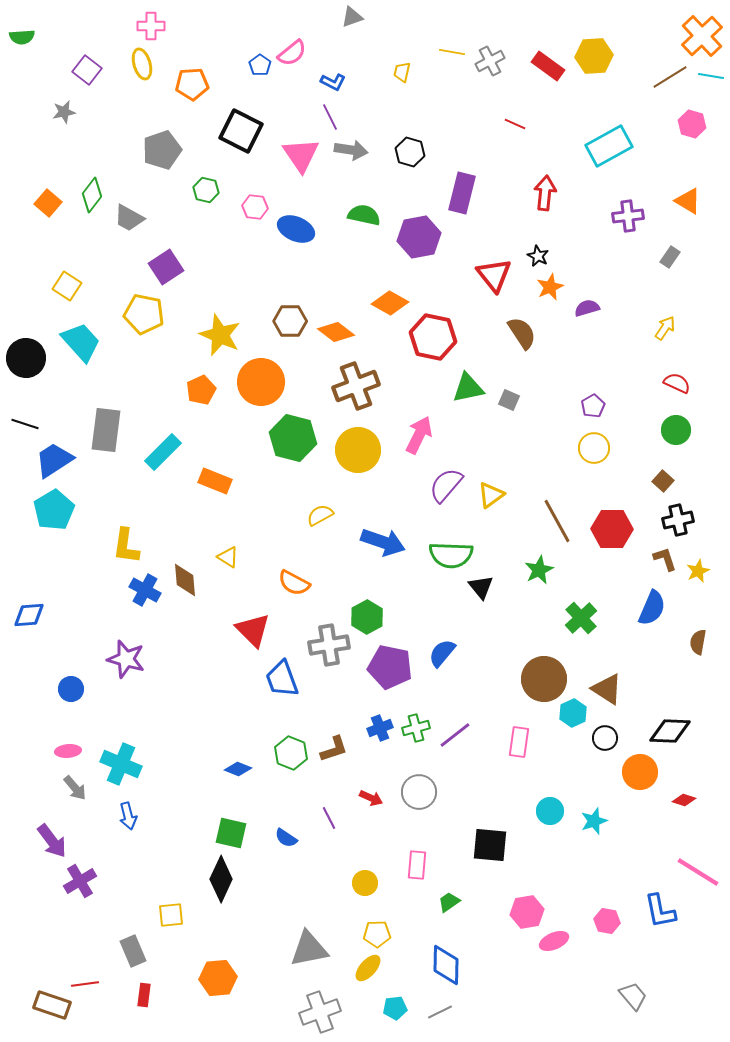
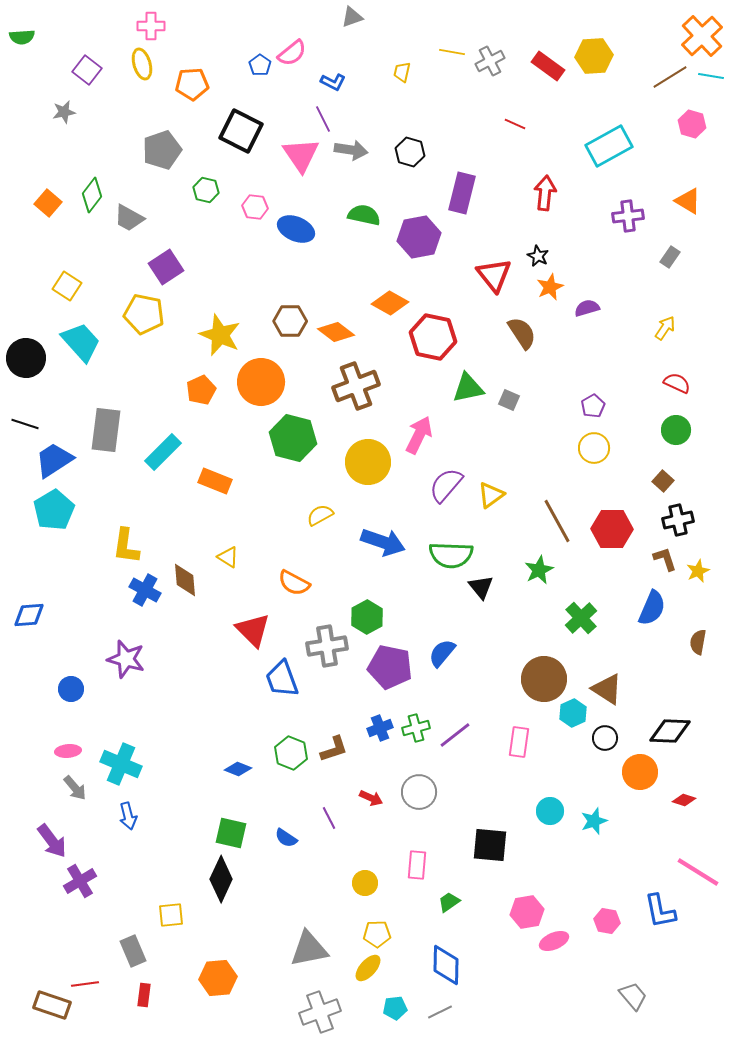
purple line at (330, 117): moved 7 px left, 2 px down
yellow circle at (358, 450): moved 10 px right, 12 px down
gray cross at (329, 645): moved 2 px left, 1 px down
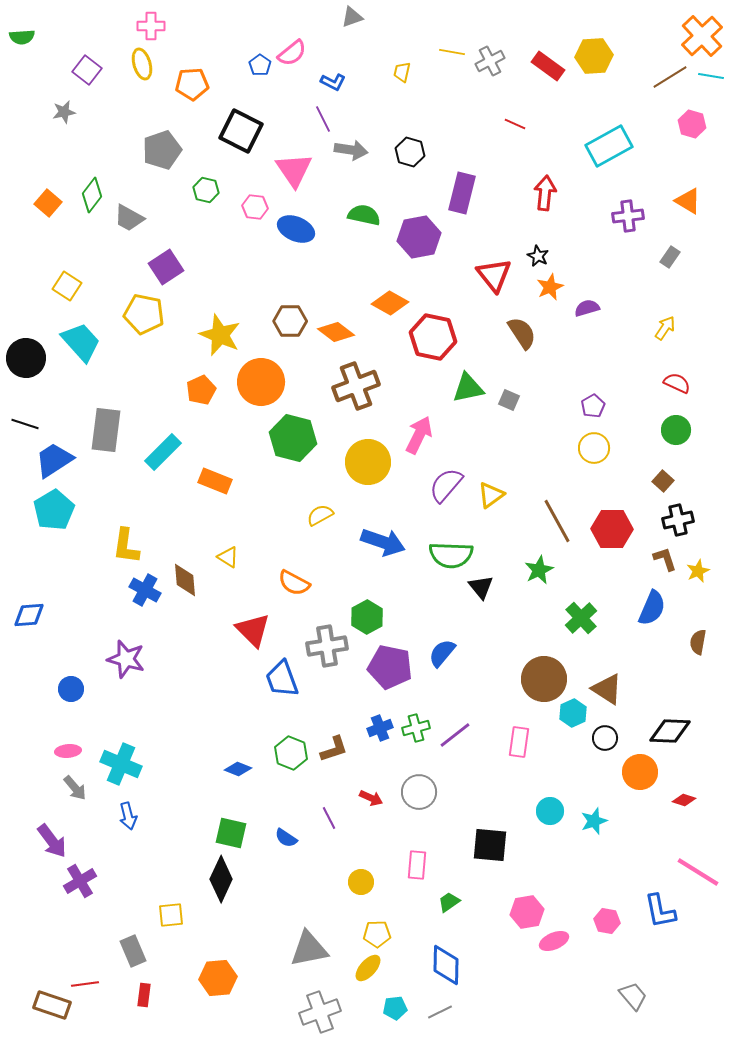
pink triangle at (301, 155): moved 7 px left, 15 px down
yellow circle at (365, 883): moved 4 px left, 1 px up
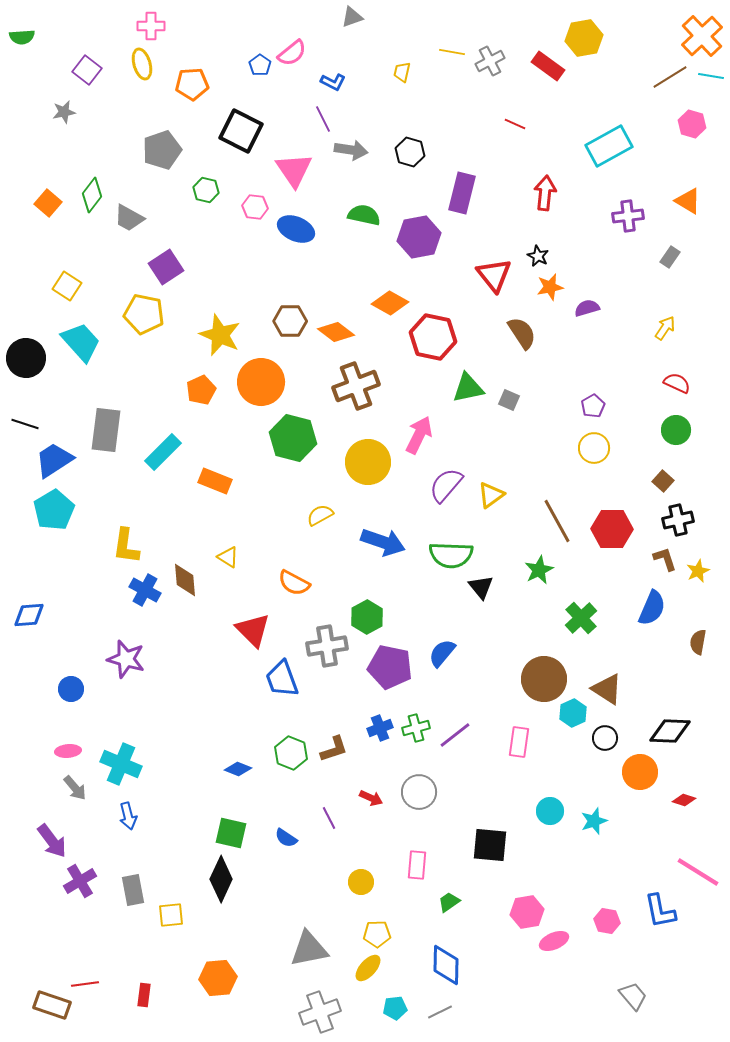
yellow hexagon at (594, 56): moved 10 px left, 18 px up; rotated 6 degrees counterclockwise
orange star at (550, 287): rotated 12 degrees clockwise
gray rectangle at (133, 951): moved 61 px up; rotated 12 degrees clockwise
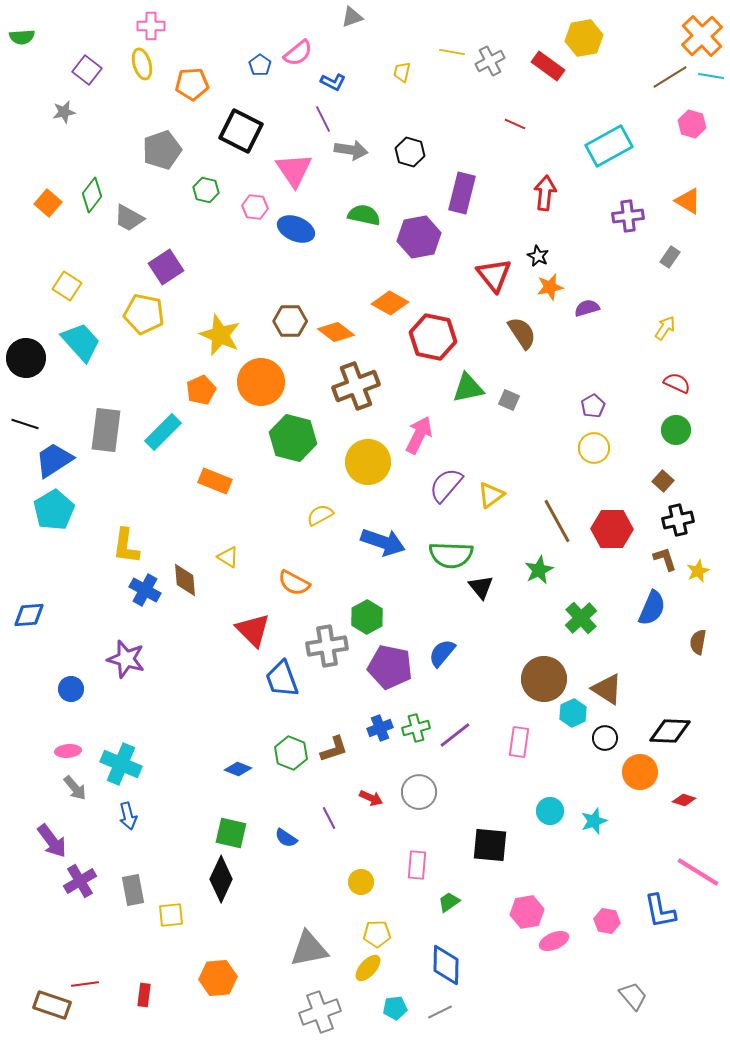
pink semicircle at (292, 53): moved 6 px right
cyan rectangle at (163, 452): moved 20 px up
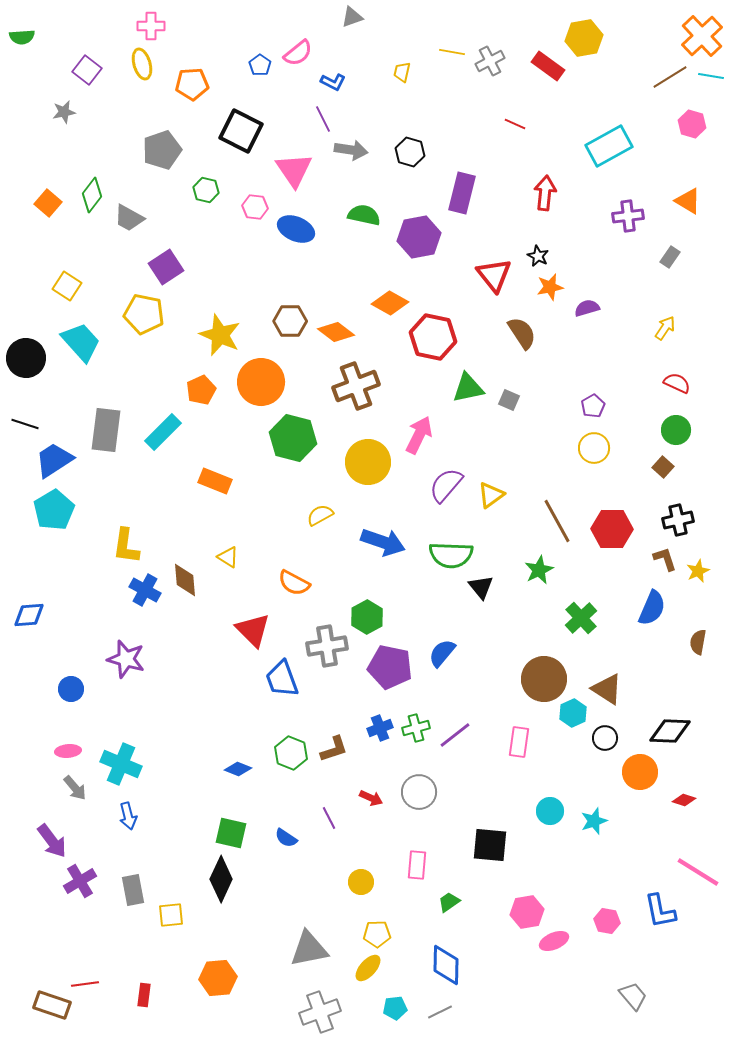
brown square at (663, 481): moved 14 px up
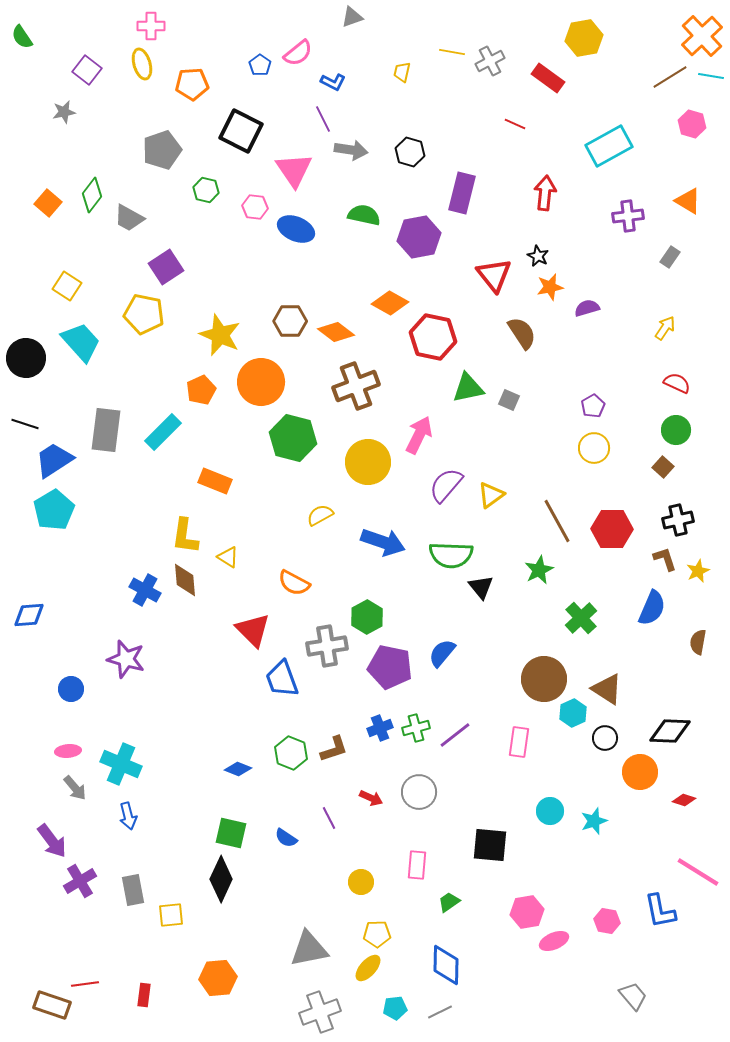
green semicircle at (22, 37): rotated 60 degrees clockwise
red rectangle at (548, 66): moved 12 px down
yellow L-shape at (126, 546): moved 59 px right, 10 px up
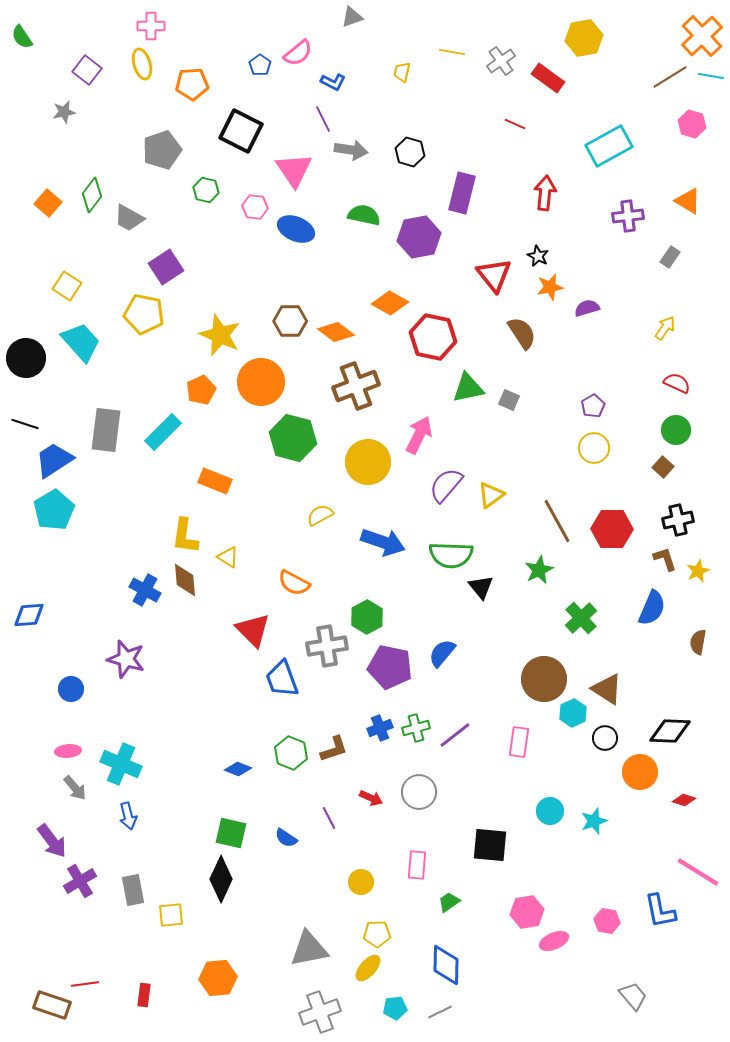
gray cross at (490, 61): moved 11 px right; rotated 8 degrees counterclockwise
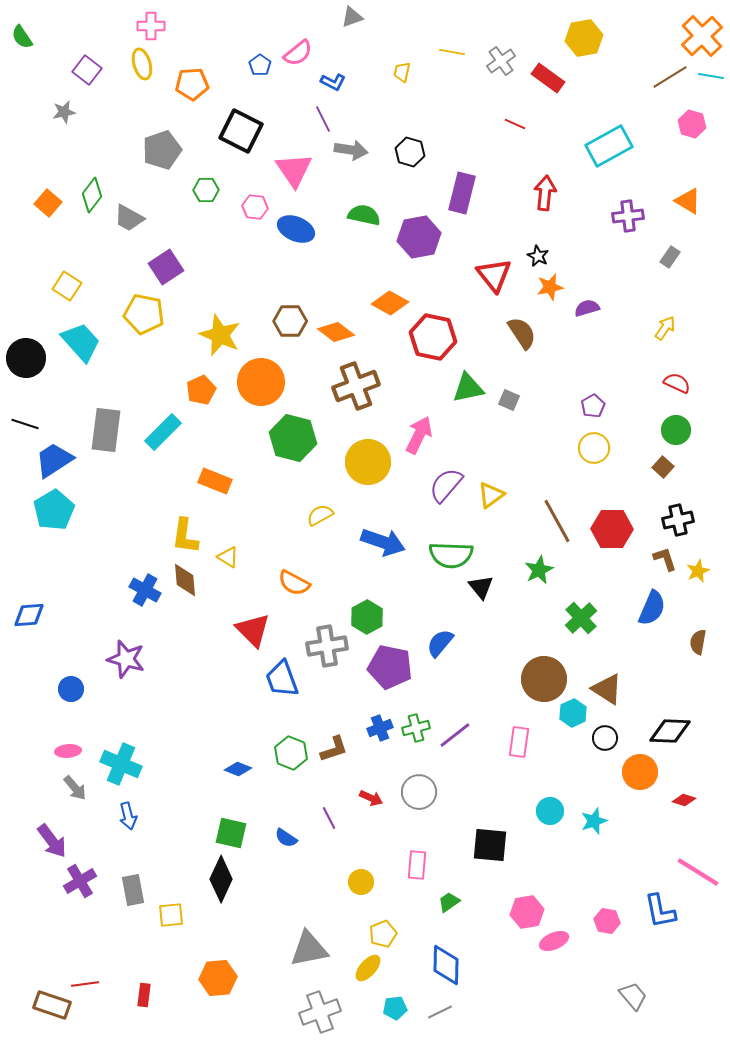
green hexagon at (206, 190): rotated 15 degrees counterclockwise
blue semicircle at (442, 653): moved 2 px left, 10 px up
yellow pentagon at (377, 934): moved 6 px right; rotated 20 degrees counterclockwise
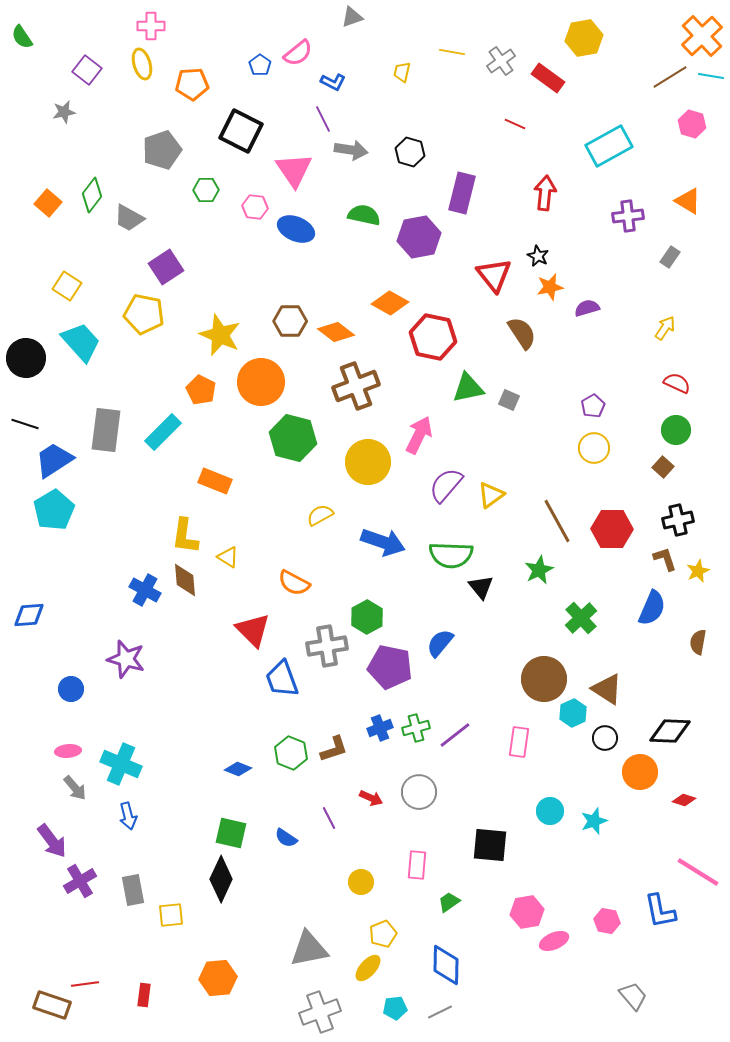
orange pentagon at (201, 390): rotated 20 degrees counterclockwise
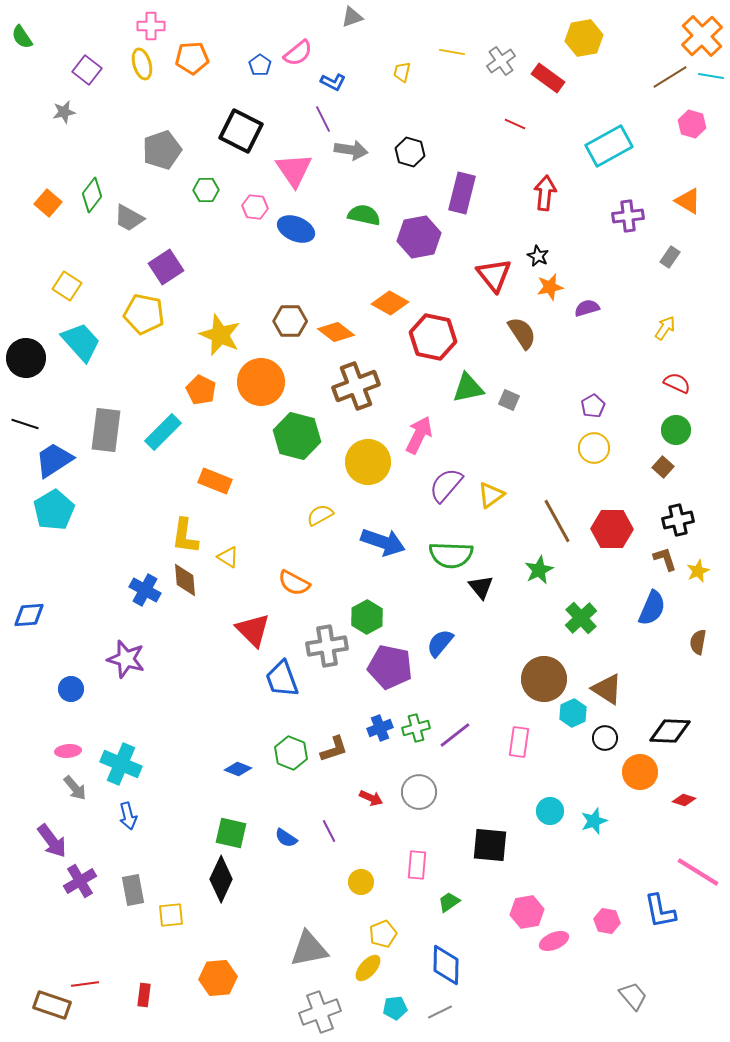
orange pentagon at (192, 84): moved 26 px up
green hexagon at (293, 438): moved 4 px right, 2 px up
purple line at (329, 818): moved 13 px down
